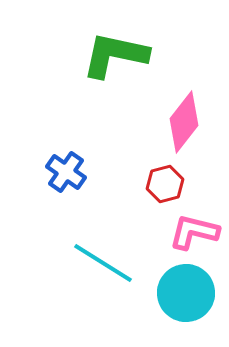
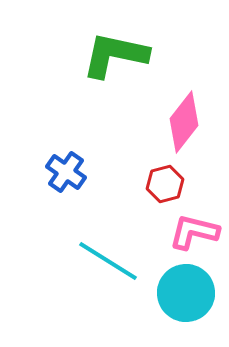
cyan line: moved 5 px right, 2 px up
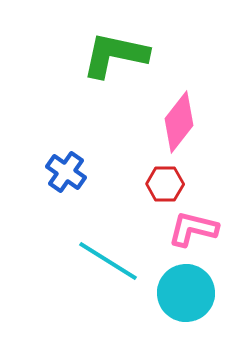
pink diamond: moved 5 px left
red hexagon: rotated 15 degrees clockwise
pink L-shape: moved 1 px left, 3 px up
